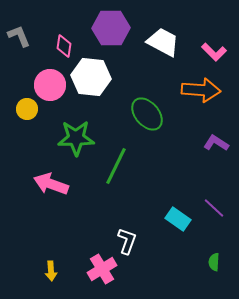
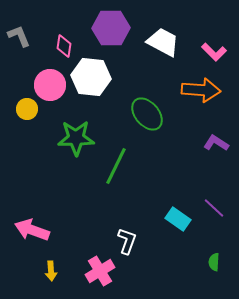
pink arrow: moved 19 px left, 46 px down
pink cross: moved 2 px left, 2 px down
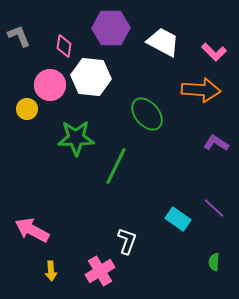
pink arrow: rotated 8 degrees clockwise
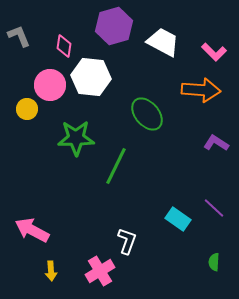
purple hexagon: moved 3 px right, 2 px up; rotated 15 degrees counterclockwise
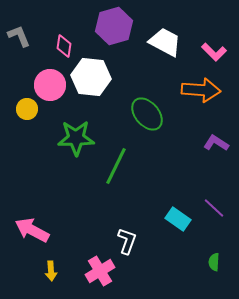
white trapezoid: moved 2 px right
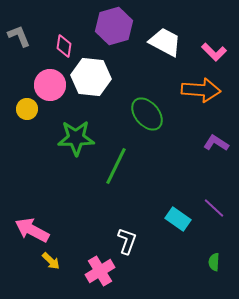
yellow arrow: moved 10 px up; rotated 42 degrees counterclockwise
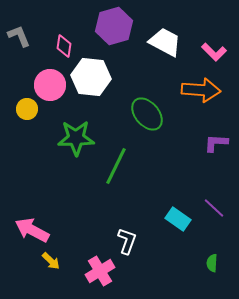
purple L-shape: rotated 30 degrees counterclockwise
green semicircle: moved 2 px left, 1 px down
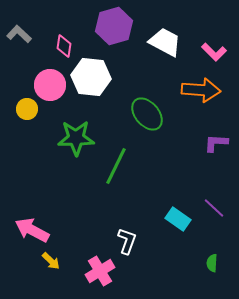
gray L-shape: moved 2 px up; rotated 25 degrees counterclockwise
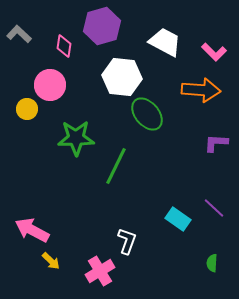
purple hexagon: moved 12 px left
white hexagon: moved 31 px right
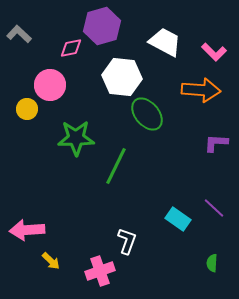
pink diamond: moved 7 px right, 2 px down; rotated 70 degrees clockwise
pink arrow: moved 5 px left; rotated 32 degrees counterclockwise
pink cross: rotated 12 degrees clockwise
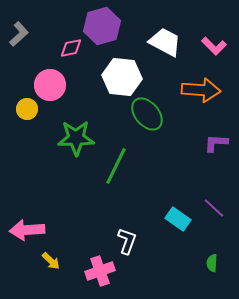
gray L-shape: rotated 95 degrees clockwise
pink L-shape: moved 6 px up
